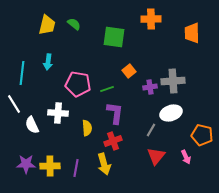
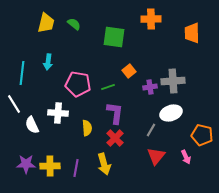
yellow trapezoid: moved 1 px left, 2 px up
green line: moved 1 px right, 2 px up
red cross: moved 2 px right, 3 px up; rotated 24 degrees counterclockwise
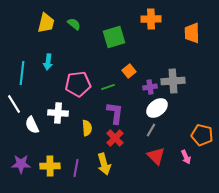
green square: rotated 25 degrees counterclockwise
pink pentagon: rotated 15 degrees counterclockwise
white ellipse: moved 14 px left, 5 px up; rotated 20 degrees counterclockwise
red triangle: rotated 24 degrees counterclockwise
purple star: moved 5 px left
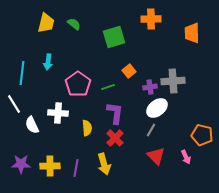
pink pentagon: rotated 30 degrees counterclockwise
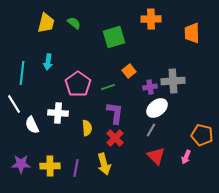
green semicircle: moved 1 px up
pink arrow: rotated 48 degrees clockwise
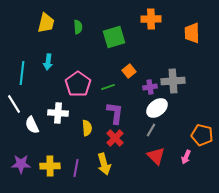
green semicircle: moved 4 px right, 4 px down; rotated 48 degrees clockwise
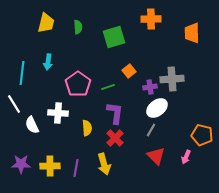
gray cross: moved 1 px left, 2 px up
